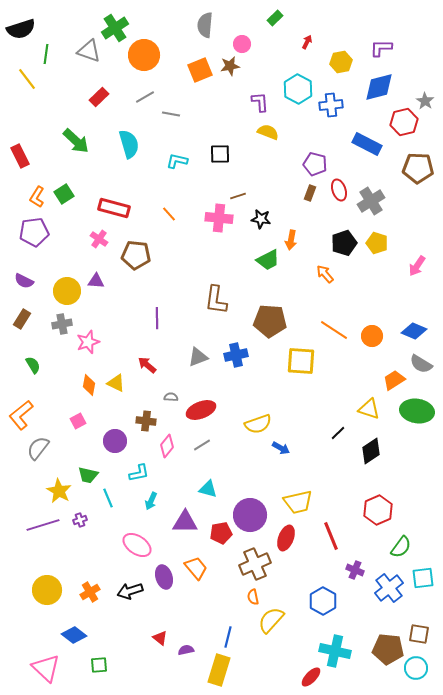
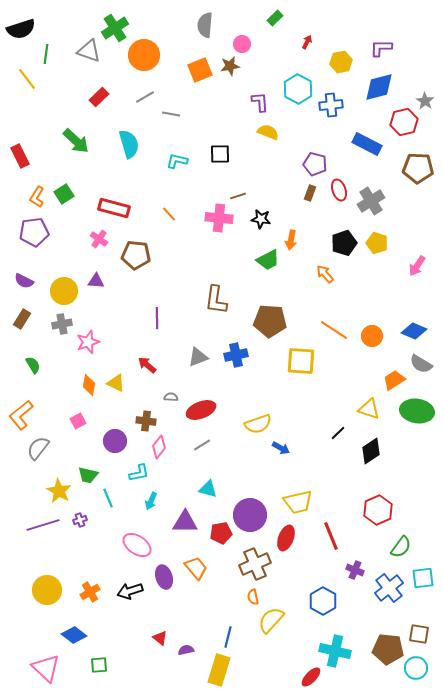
yellow circle at (67, 291): moved 3 px left
pink diamond at (167, 446): moved 8 px left, 1 px down
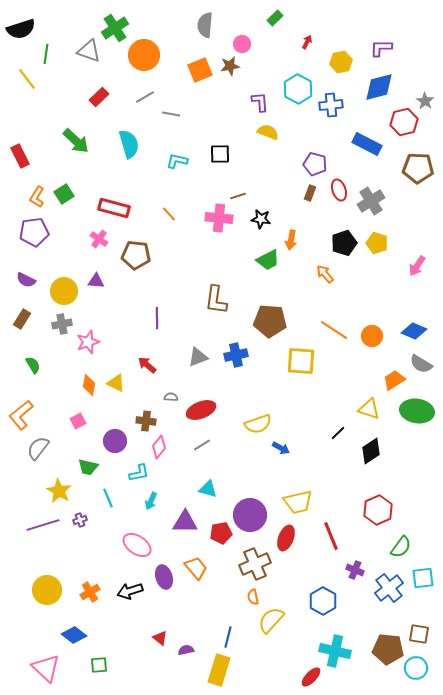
purple semicircle at (24, 281): moved 2 px right, 1 px up
green trapezoid at (88, 475): moved 8 px up
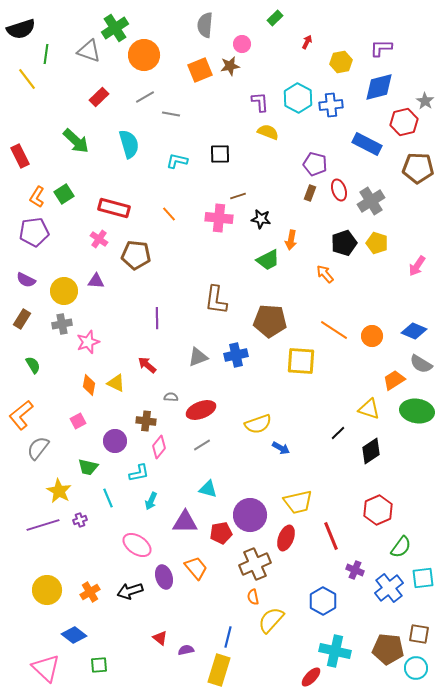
cyan hexagon at (298, 89): moved 9 px down
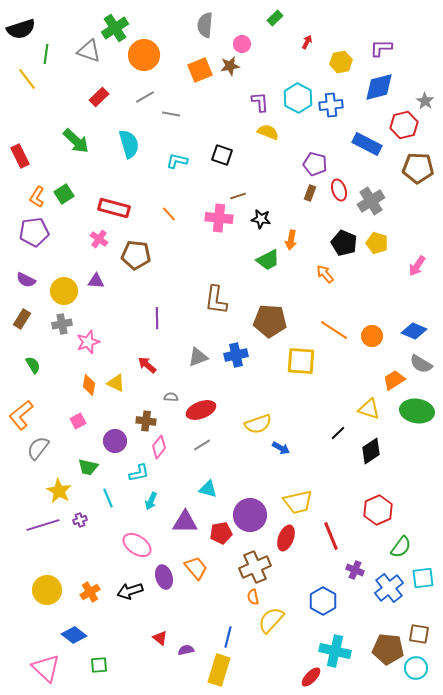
red hexagon at (404, 122): moved 3 px down
black square at (220, 154): moved 2 px right, 1 px down; rotated 20 degrees clockwise
black pentagon at (344, 243): rotated 30 degrees counterclockwise
brown cross at (255, 564): moved 3 px down
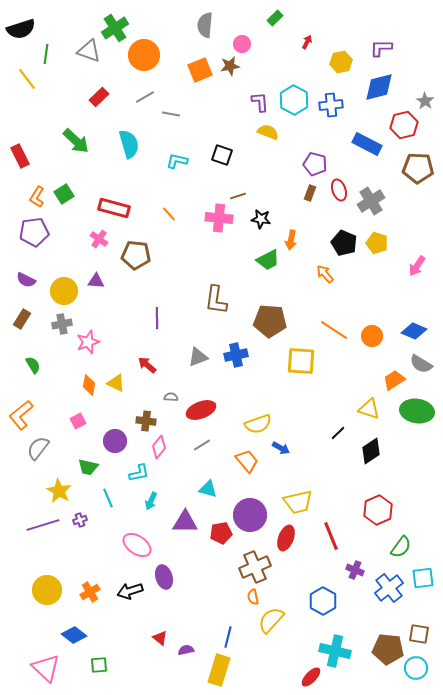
cyan hexagon at (298, 98): moved 4 px left, 2 px down
orange trapezoid at (196, 568): moved 51 px right, 107 px up
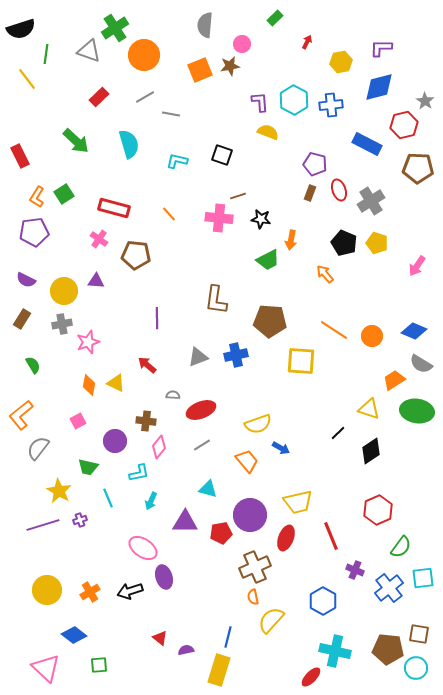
gray semicircle at (171, 397): moved 2 px right, 2 px up
pink ellipse at (137, 545): moved 6 px right, 3 px down
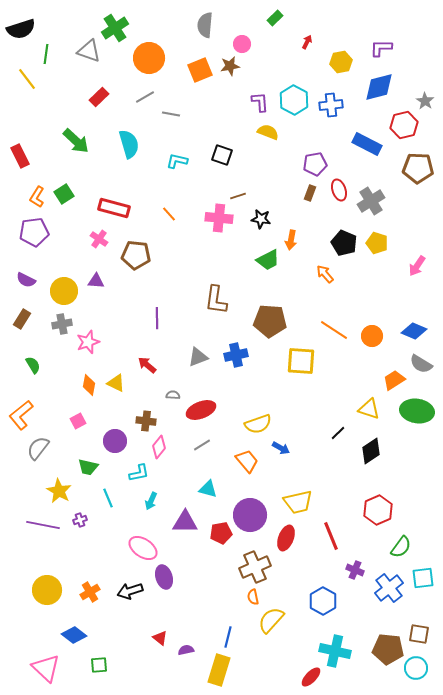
orange circle at (144, 55): moved 5 px right, 3 px down
purple pentagon at (315, 164): rotated 25 degrees counterclockwise
purple line at (43, 525): rotated 28 degrees clockwise
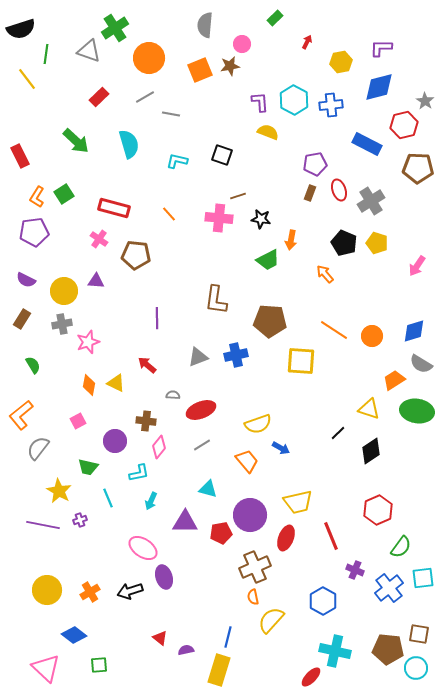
blue diamond at (414, 331): rotated 40 degrees counterclockwise
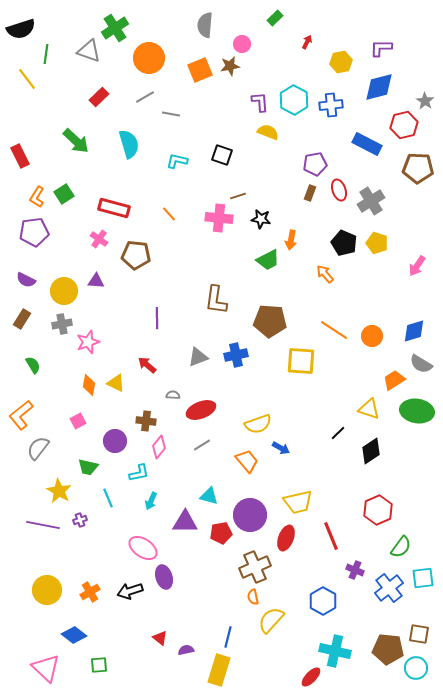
cyan triangle at (208, 489): moved 1 px right, 7 px down
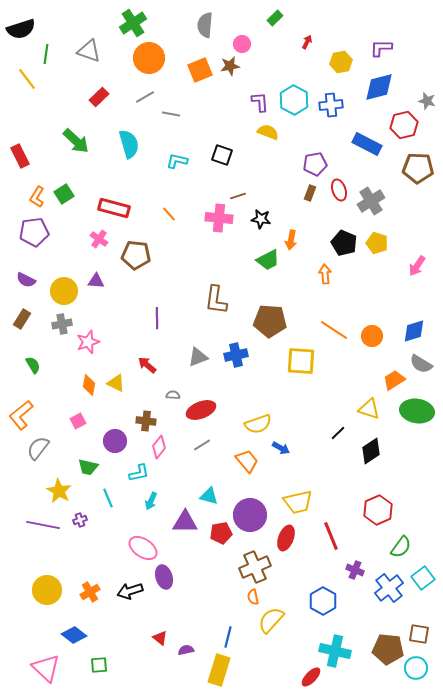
green cross at (115, 28): moved 18 px right, 5 px up
gray star at (425, 101): moved 2 px right; rotated 18 degrees counterclockwise
orange arrow at (325, 274): rotated 36 degrees clockwise
cyan square at (423, 578): rotated 30 degrees counterclockwise
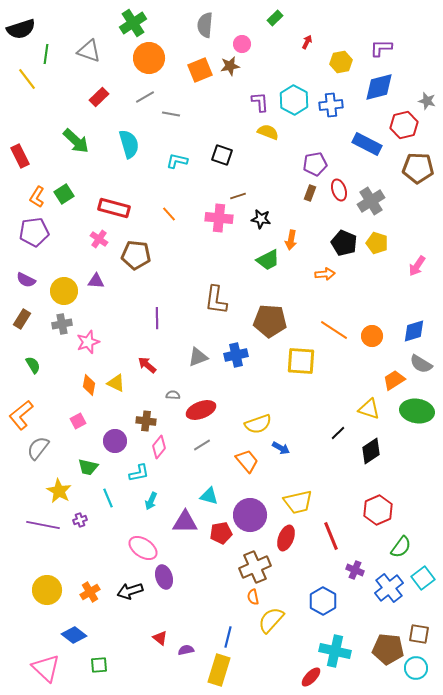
orange arrow at (325, 274): rotated 90 degrees clockwise
